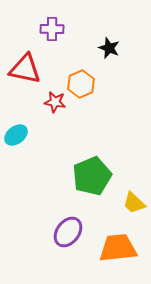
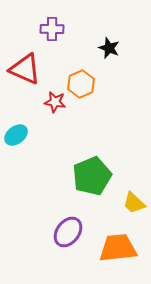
red triangle: rotated 12 degrees clockwise
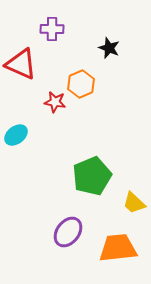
red triangle: moved 4 px left, 5 px up
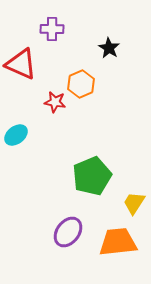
black star: rotated 10 degrees clockwise
yellow trapezoid: rotated 80 degrees clockwise
orange trapezoid: moved 6 px up
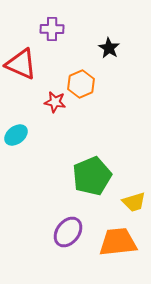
yellow trapezoid: moved 1 px up; rotated 140 degrees counterclockwise
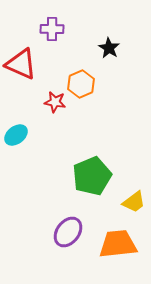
yellow trapezoid: rotated 20 degrees counterclockwise
orange trapezoid: moved 2 px down
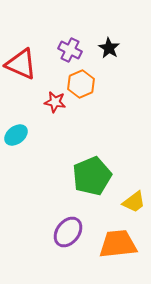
purple cross: moved 18 px right, 21 px down; rotated 25 degrees clockwise
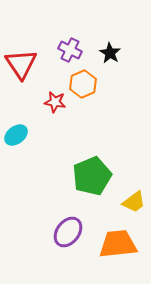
black star: moved 1 px right, 5 px down
red triangle: rotated 32 degrees clockwise
orange hexagon: moved 2 px right
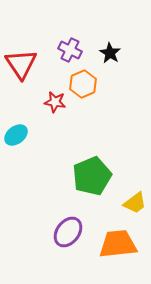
yellow trapezoid: moved 1 px right, 1 px down
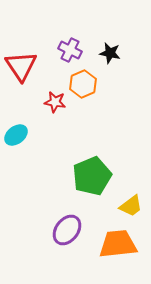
black star: rotated 20 degrees counterclockwise
red triangle: moved 2 px down
yellow trapezoid: moved 4 px left, 3 px down
purple ellipse: moved 1 px left, 2 px up
